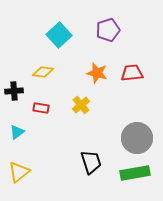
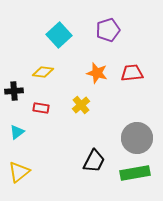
black trapezoid: moved 3 px right, 1 px up; rotated 45 degrees clockwise
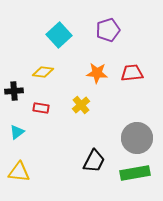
orange star: rotated 10 degrees counterclockwise
yellow triangle: rotated 45 degrees clockwise
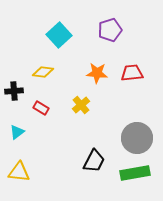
purple pentagon: moved 2 px right
red rectangle: rotated 21 degrees clockwise
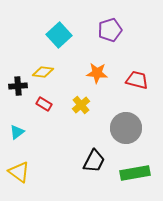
red trapezoid: moved 5 px right, 7 px down; rotated 20 degrees clockwise
black cross: moved 4 px right, 5 px up
red rectangle: moved 3 px right, 4 px up
gray circle: moved 11 px left, 10 px up
yellow triangle: rotated 30 degrees clockwise
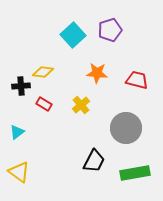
cyan square: moved 14 px right
black cross: moved 3 px right
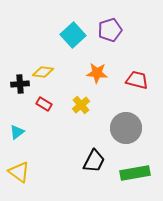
black cross: moved 1 px left, 2 px up
